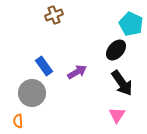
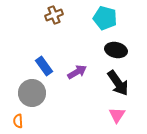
cyan pentagon: moved 26 px left, 6 px up; rotated 10 degrees counterclockwise
black ellipse: rotated 60 degrees clockwise
black arrow: moved 4 px left
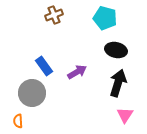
black arrow: rotated 128 degrees counterclockwise
pink triangle: moved 8 px right
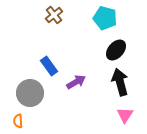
brown cross: rotated 18 degrees counterclockwise
black ellipse: rotated 60 degrees counterclockwise
blue rectangle: moved 5 px right
purple arrow: moved 1 px left, 10 px down
black arrow: moved 2 px right, 1 px up; rotated 32 degrees counterclockwise
gray circle: moved 2 px left
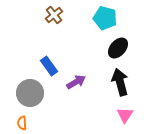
black ellipse: moved 2 px right, 2 px up
orange semicircle: moved 4 px right, 2 px down
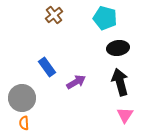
black ellipse: rotated 40 degrees clockwise
blue rectangle: moved 2 px left, 1 px down
gray circle: moved 8 px left, 5 px down
orange semicircle: moved 2 px right
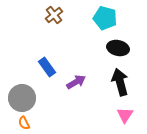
black ellipse: rotated 20 degrees clockwise
orange semicircle: rotated 24 degrees counterclockwise
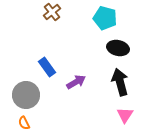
brown cross: moved 2 px left, 3 px up
gray circle: moved 4 px right, 3 px up
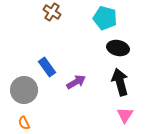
brown cross: rotated 18 degrees counterclockwise
gray circle: moved 2 px left, 5 px up
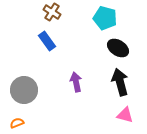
black ellipse: rotated 20 degrees clockwise
blue rectangle: moved 26 px up
purple arrow: rotated 72 degrees counterclockwise
pink triangle: rotated 48 degrees counterclockwise
orange semicircle: moved 7 px left; rotated 96 degrees clockwise
